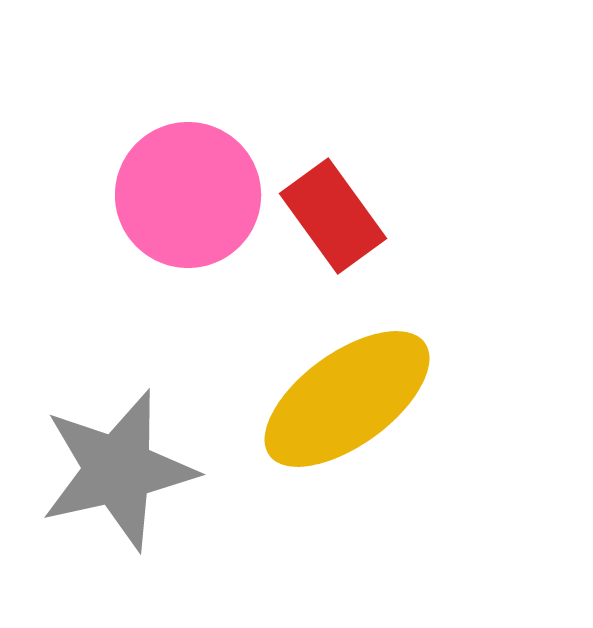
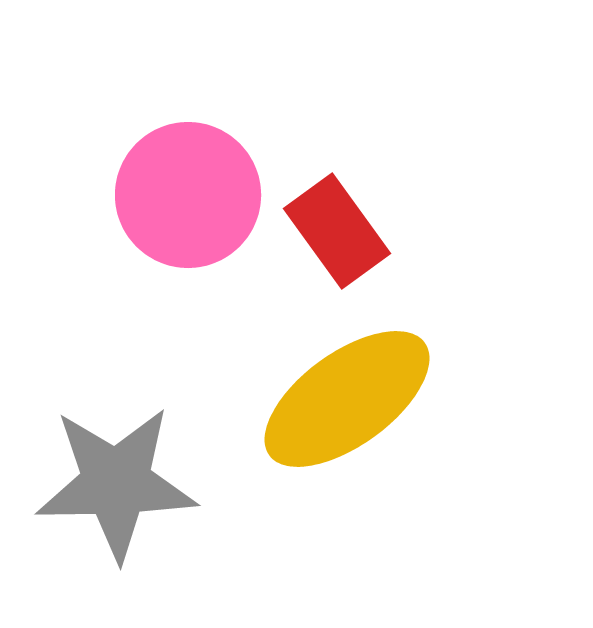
red rectangle: moved 4 px right, 15 px down
gray star: moved 2 px left, 13 px down; rotated 12 degrees clockwise
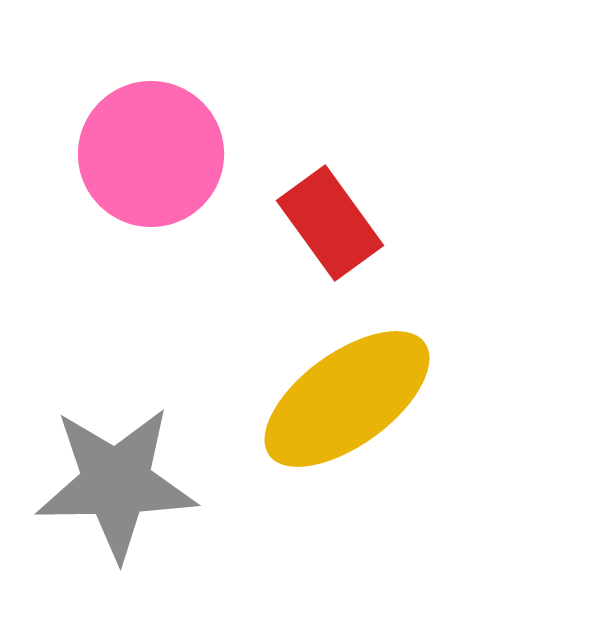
pink circle: moved 37 px left, 41 px up
red rectangle: moved 7 px left, 8 px up
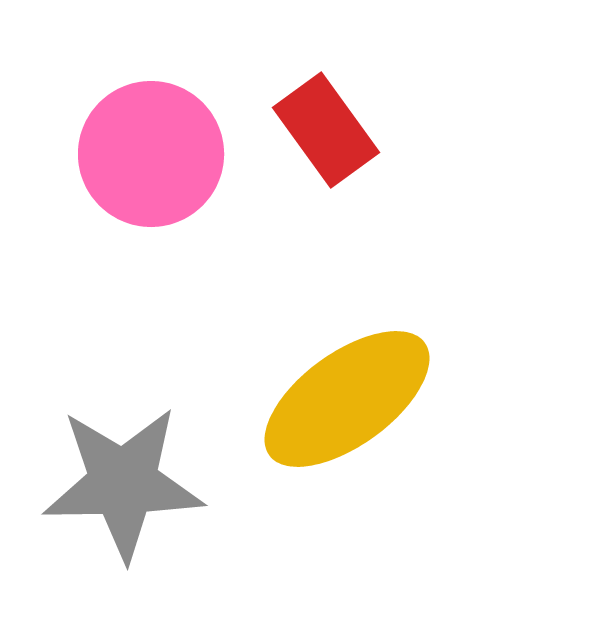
red rectangle: moved 4 px left, 93 px up
gray star: moved 7 px right
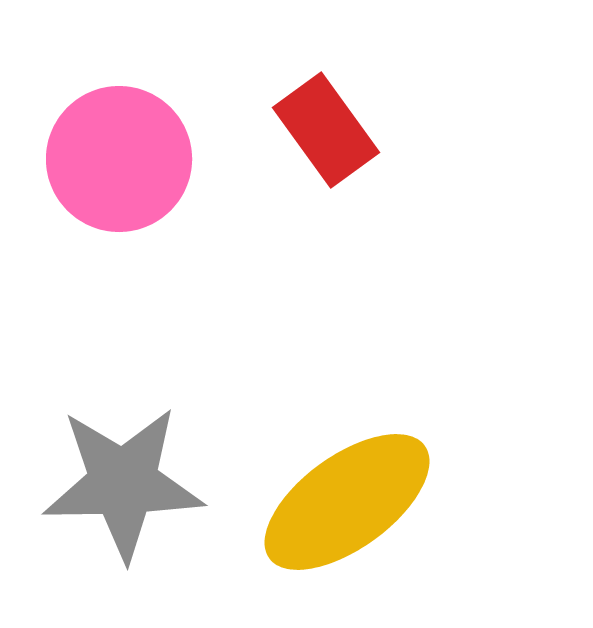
pink circle: moved 32 px left, 5 px down
yellow ellipse: moved 103 px down
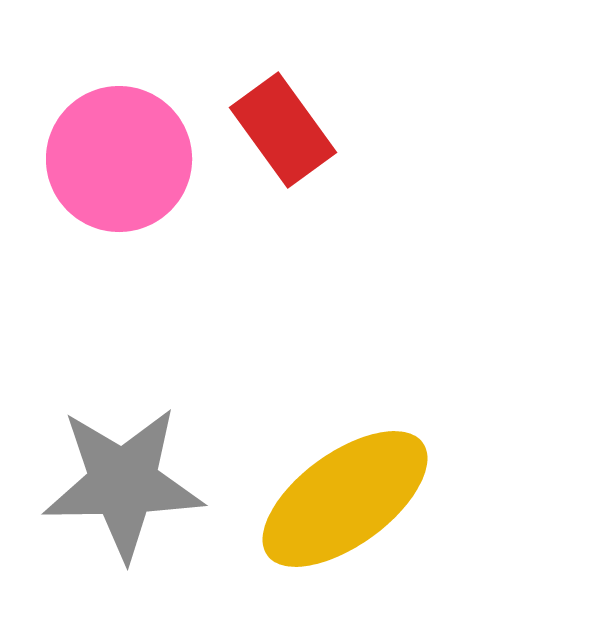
red rectangle: moved 43 px left
yellow ellipse: moved 2 px left, 3 px up
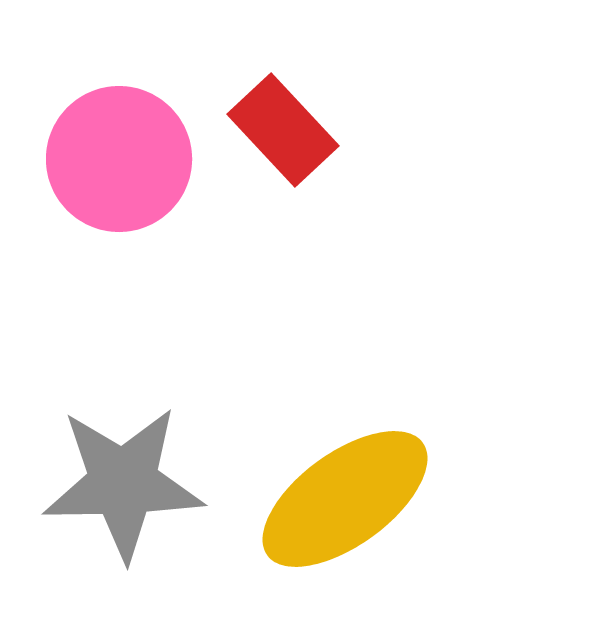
red rectangle: rotated 7 degrees counterclockwise
